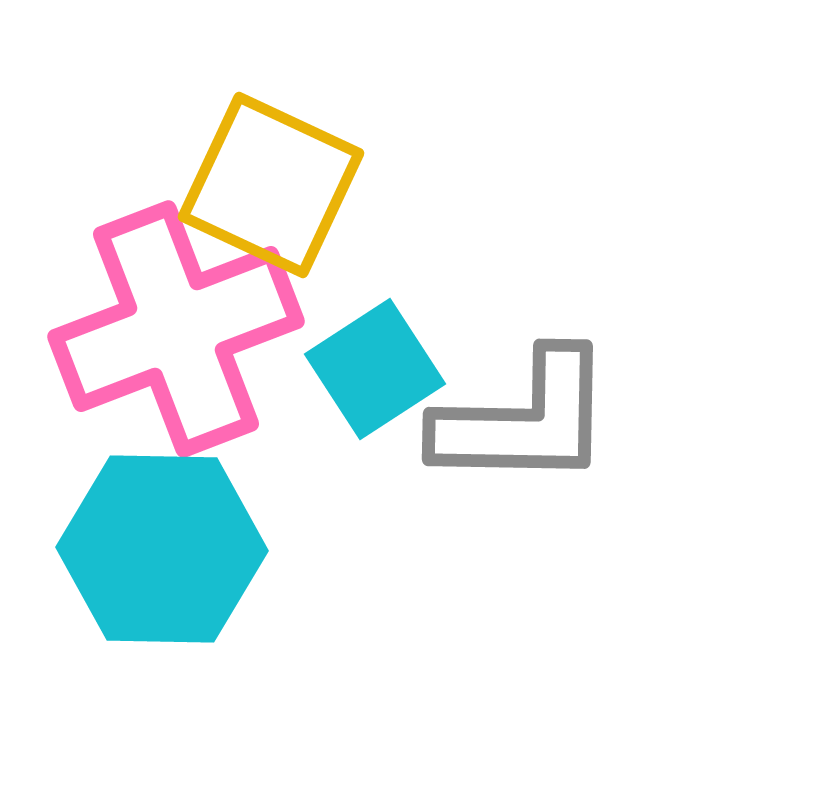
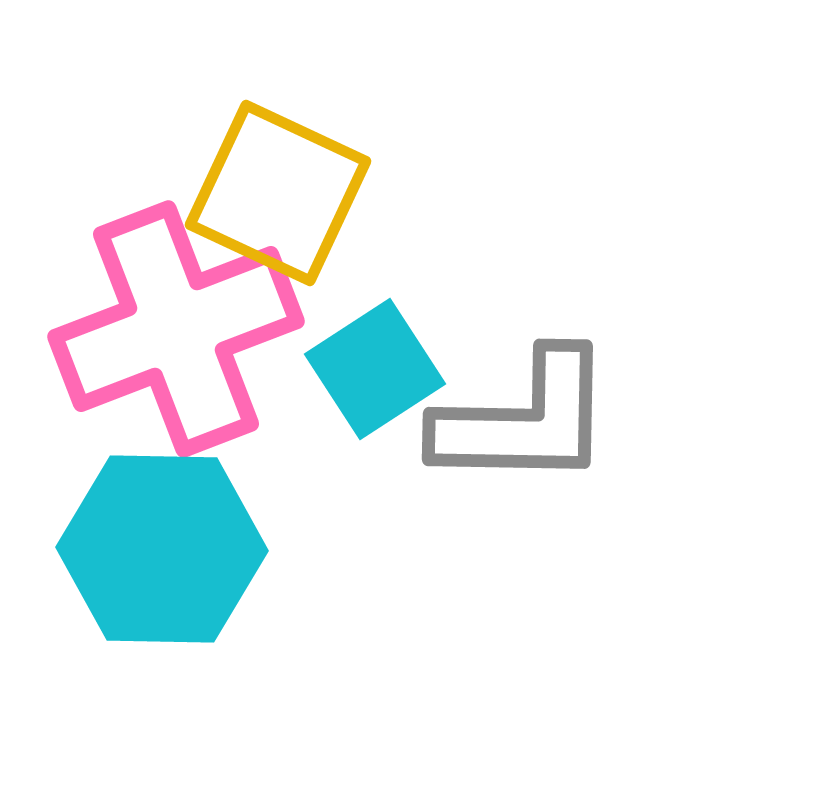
yellow square: moved 7 px right, 8 px down
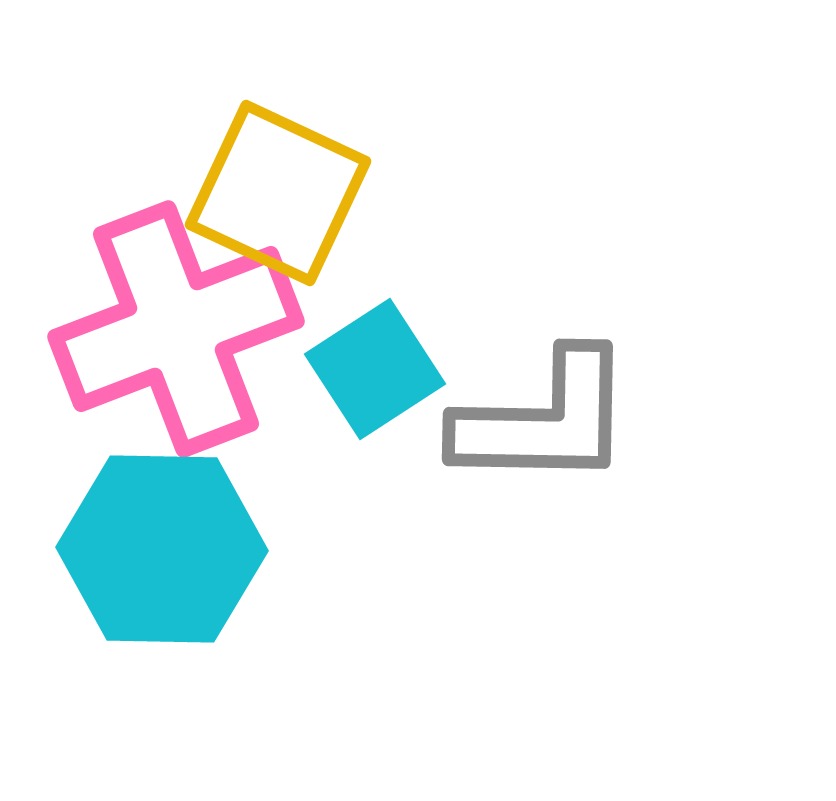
gray L-shape: moved 20 px right
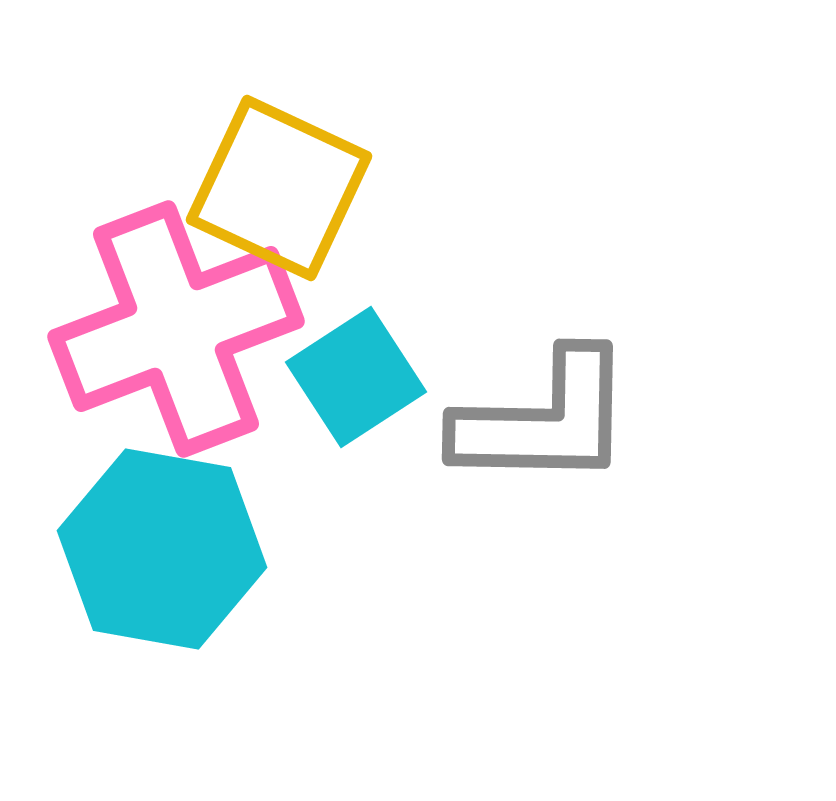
yellow square: moved 1 px right, 5 px up
cyan square: moved 19 px left, 8 px down
cyan hexagon: rotated 9 degrees clockwise
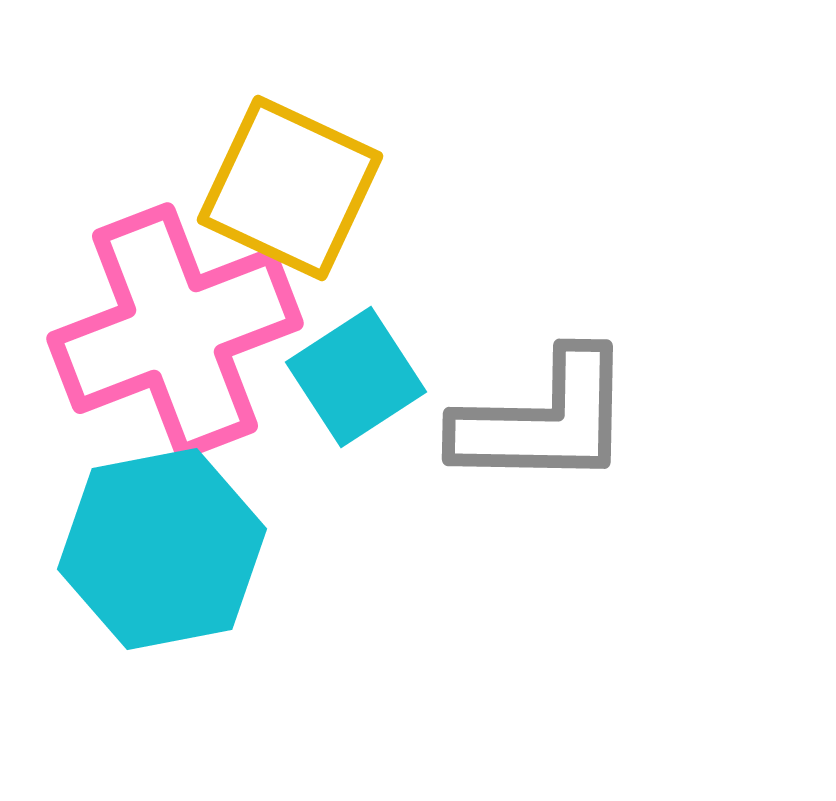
yellow square: moved 11 px right
pink cross: moved 1 px left, 2 px down
cyan hexagon: rotated 21 degrees counterclockwise
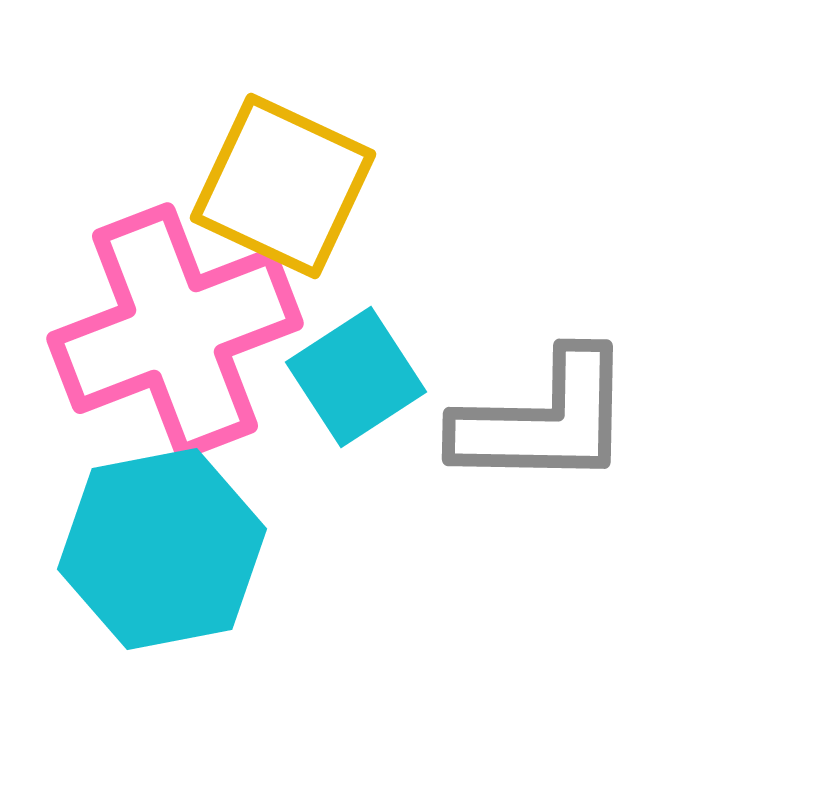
yellow square: moved 7 px left, 2 px up
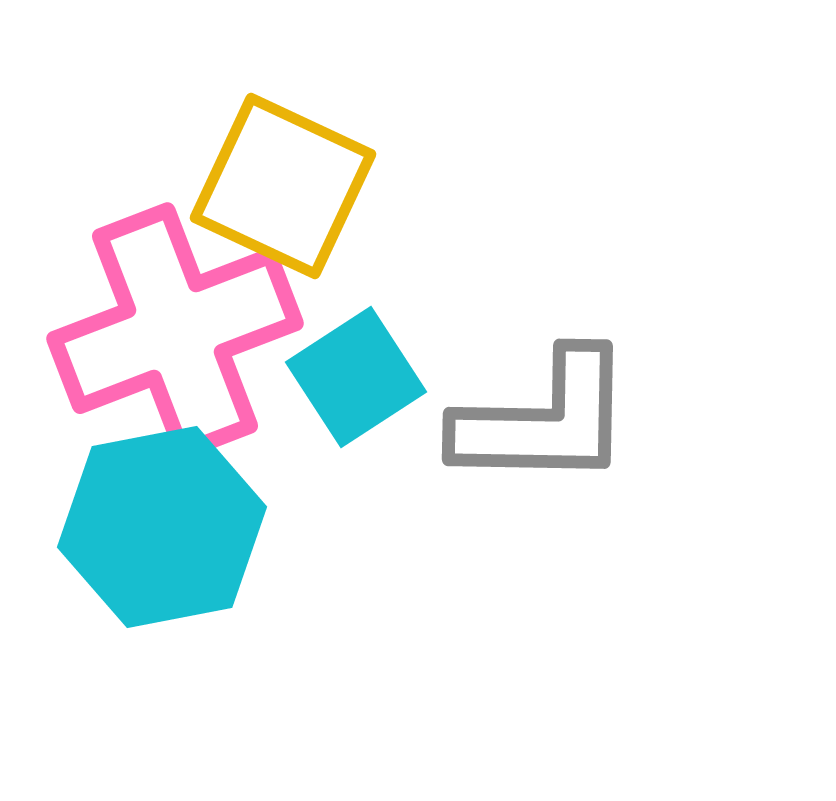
cyan hexagon: moved 22 px up
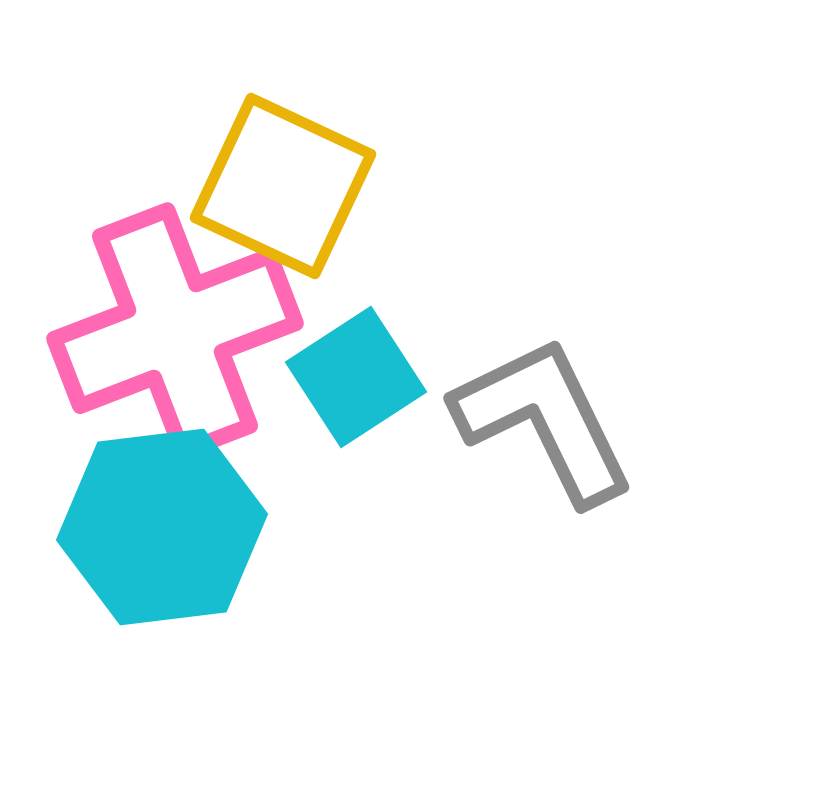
gray L-shape: rotated 117 degrees counterclockwise
cyan hexagon: rotated 4 degrees clockwise
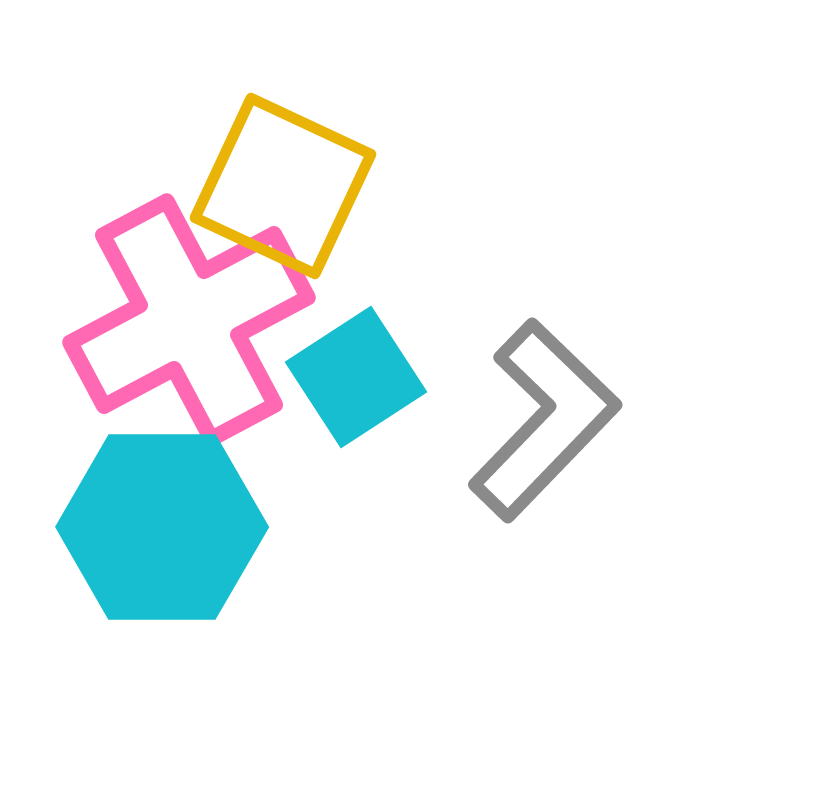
pink cross: moved 14 px right, 11 px up; rotated 7 degrees counterclockwise
gray L-shape: rotated 70 degrees clockwise
cyan hexagon: rotated 7 degrees clockwise
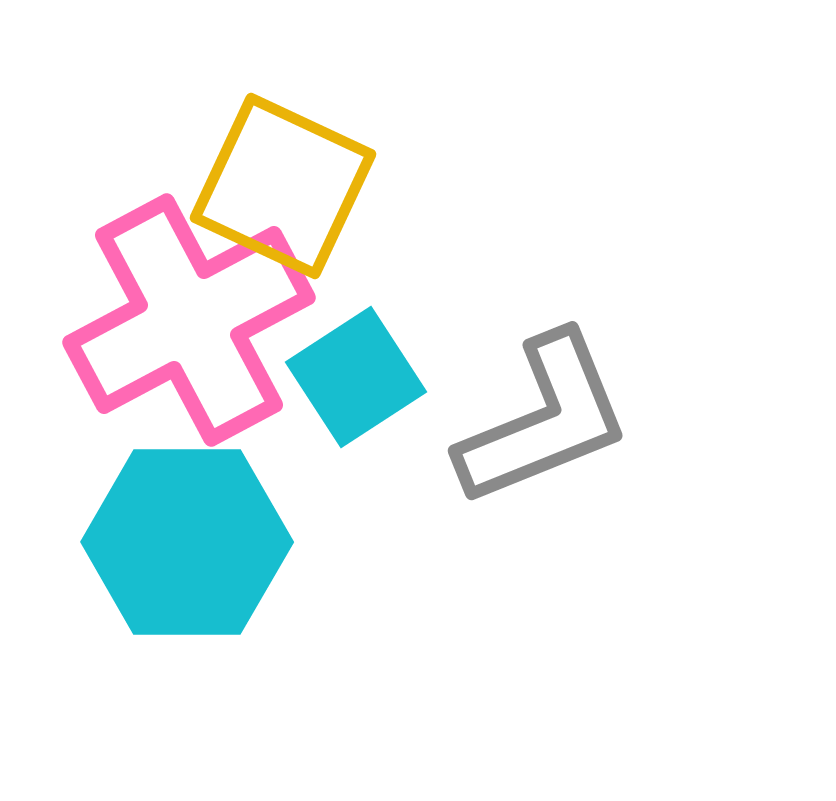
gray L-shape: rotated 24 degrees clockwise
cyan hexagon: moved 25 px right, 15 px down
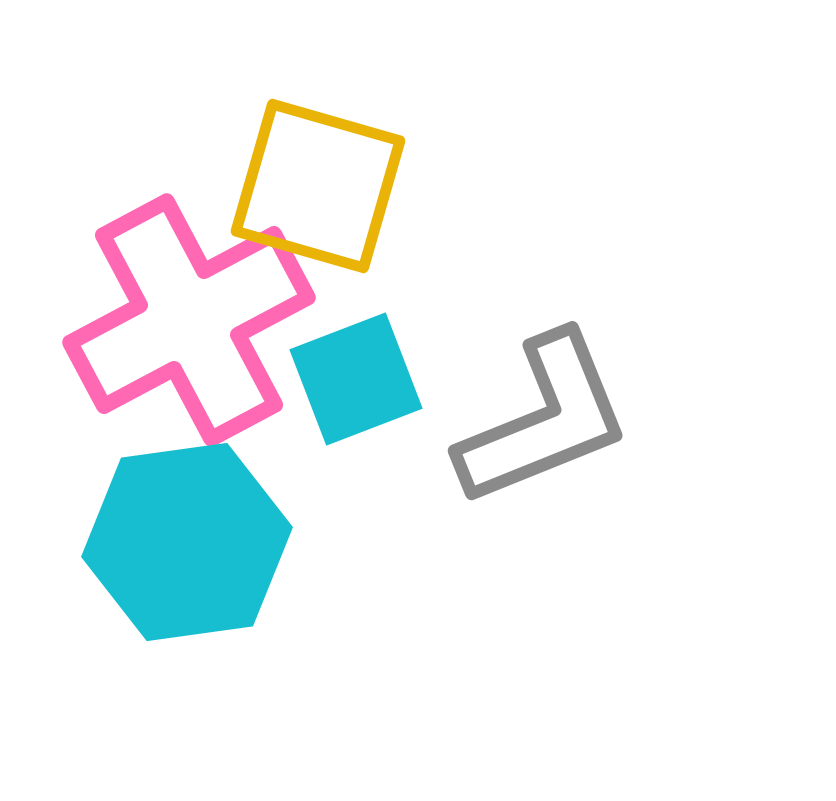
yellow square: moved 35 px right; rotated 9 degrees counterclockwise
cyan square: moved 2 px down; rotated 12 degrees clockwise
cyan hexagon: rotated 8 degrees counterclockwise
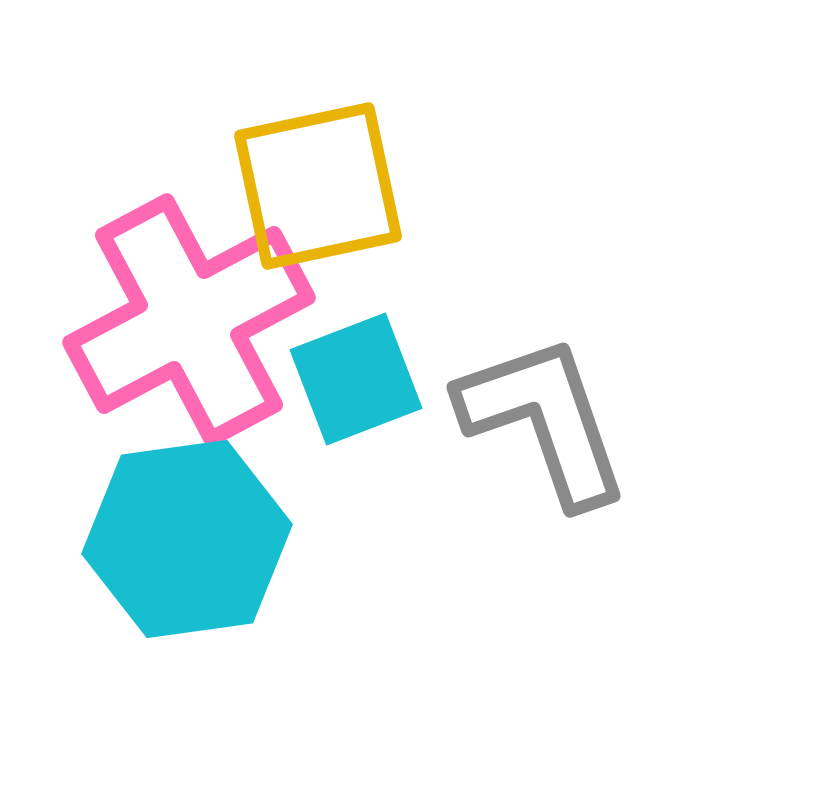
yellow square: rotated 28 degrees counterclockwise
gray L-shape: rotated 87 degrees counterclockwise
cyan hexagon: moved 3 px up
